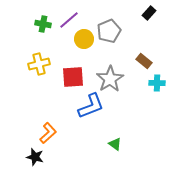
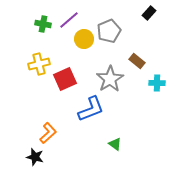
brown rectangle: moved 7 px left
red square: moved 8 px left, 2 px down; rotated 20 degrees counterclockwise
blue L-shape: moved 3 px down
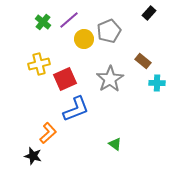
green cross: moved 2 px up; rotated 28 degrees clockwise
brown rectangle: moved 6 px right
blue L-shape: moved 15 px left
black star: moved 2 px left, 1 px up
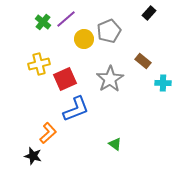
purple line: moved 3 px left, 1 px up
cyan cross: moved 6 px right
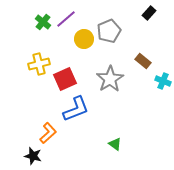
cyan cross: moved 2 px up; rotated 21 degrees clockwise
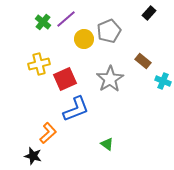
green triangle: moved 8 px left
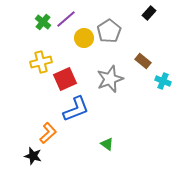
gray pentagon: rotated 10 degrees counterclockwise
yellow circle: moved 1 px up
yellow cross: moved 2 px right, 2 px up
gray star: rotated 12 degrees clockwise
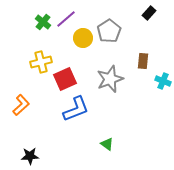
yellow circle: moved 1 px left
brown rectangle: rotated 56 degrees clockwise
orange L-shape: moved 27 px left, 28 px up
black star: moved 3 px left; rotated 18 degrees counterclockwise
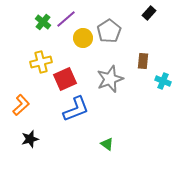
black star: moved 17 px up; rotated 12 degrees counterclockwise
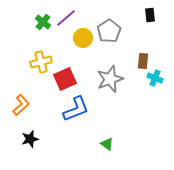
black rectangle: moved 1 px right, 2 px down; rotated 48 degrees counterclockwise
purple line: moved 1 px up
cyan cross: moved 8 px left, 3 px up
